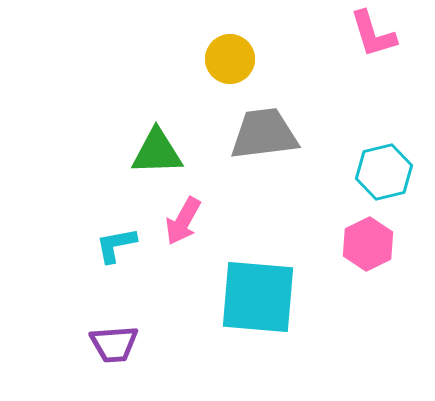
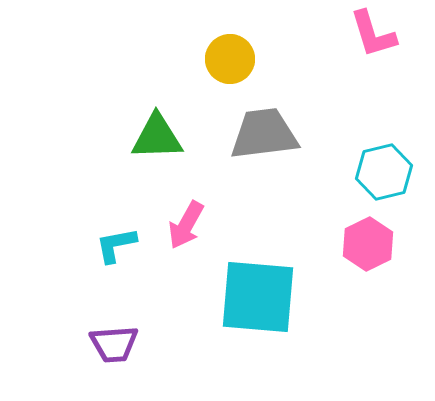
green triangle: moved 15 px up
pink arrow: moved 3 px right, 4 px down
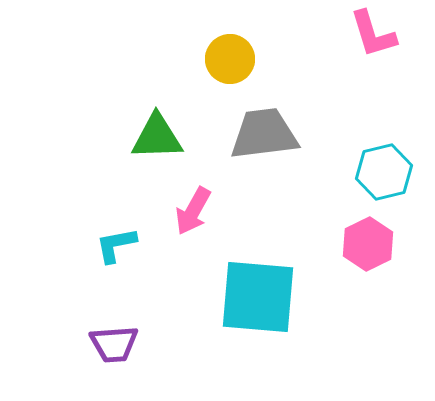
pink arrow: moved 7 px right, 14 px up
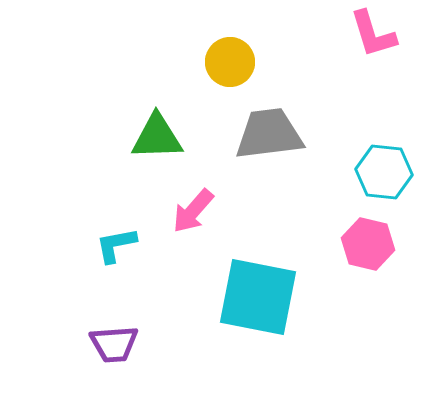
yellow circle: moved 3 px down
gray trapezoid: moved 5 px right
cyan hexagon: rotated 20 degrees clockwise
pink arrow: rotated 12 degrees clockwise
pink hexagon: rotated 21 degrees counterclockwise
cyan square: rotated 6 degrees clockwise
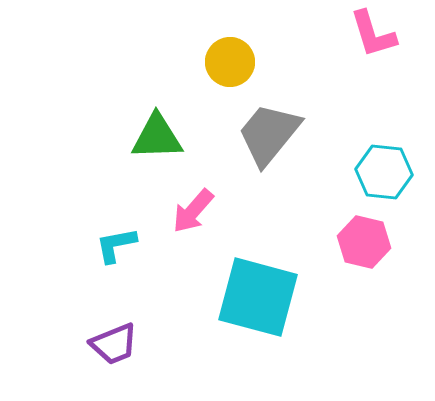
gray trapezoid: rotated 44 degrees counterclockwise
pink hexagon: moved 4 px left, 2 px up
cyan square: rotated 4 degrees clockwise
purple trapezoid: rotated 18 degrees counterclockwise
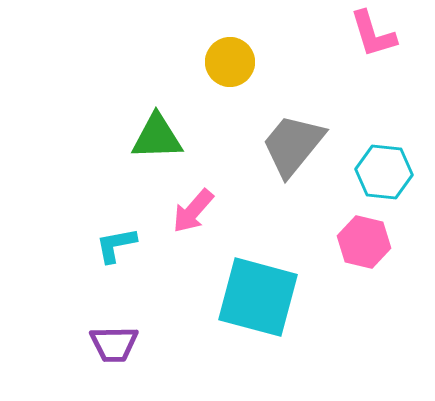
gray trapezoid: moved 24 px right, 11 px down
purple trapezoid: rotated 21 degrees clockwise
